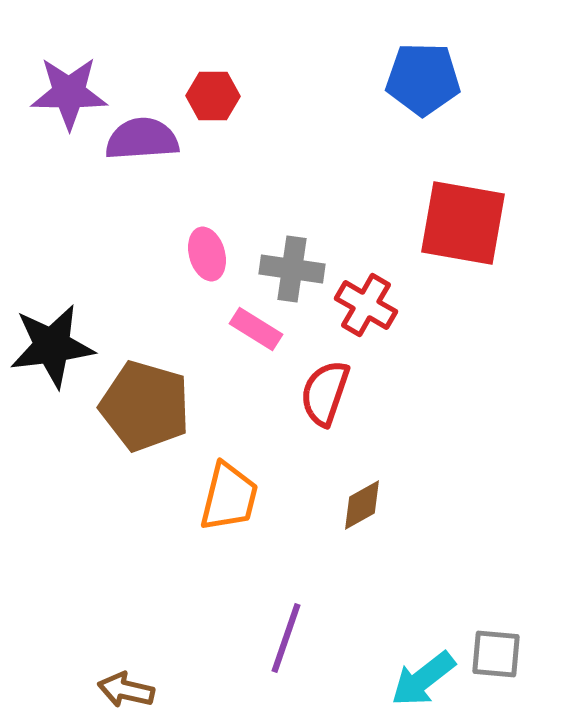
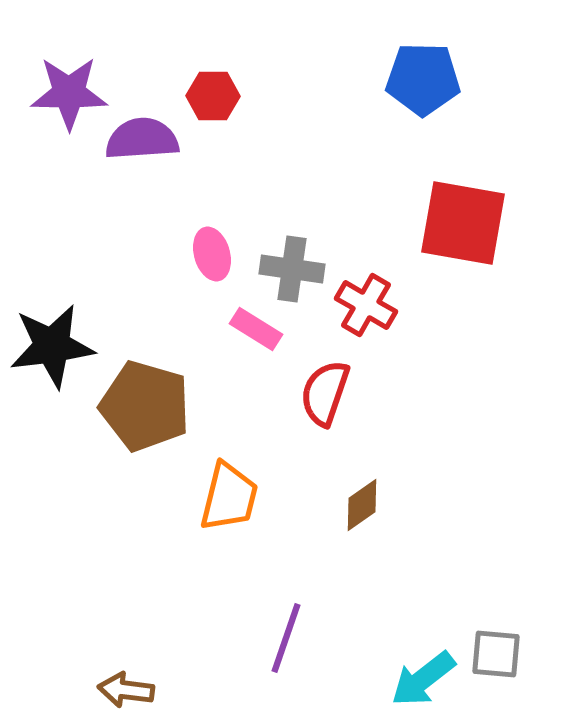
pink ellipse: moved 5 px right
brown diamond: rotated 6 degrees counterclockwise
brown arrow: rotated 6 degrees counterclockwise
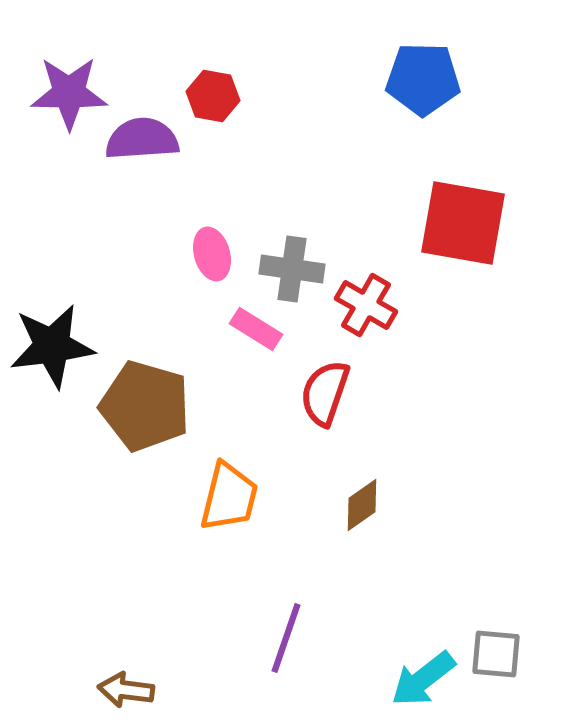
red hexagon: rotated 9 degrees clockwise
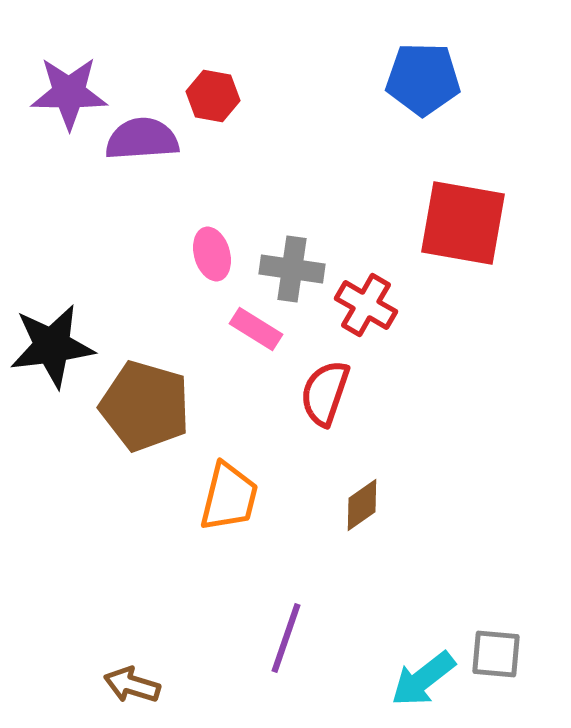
brown arrow: moved 6 px right, 5 px up; rotated 10 degrees clockwise
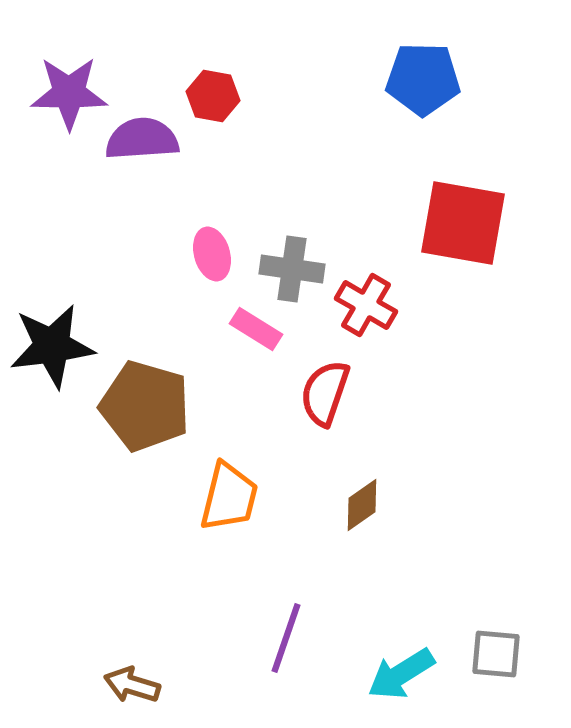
cyan arrow: moved 22 px left, 5 px up; rotated 6 degrees clockwise
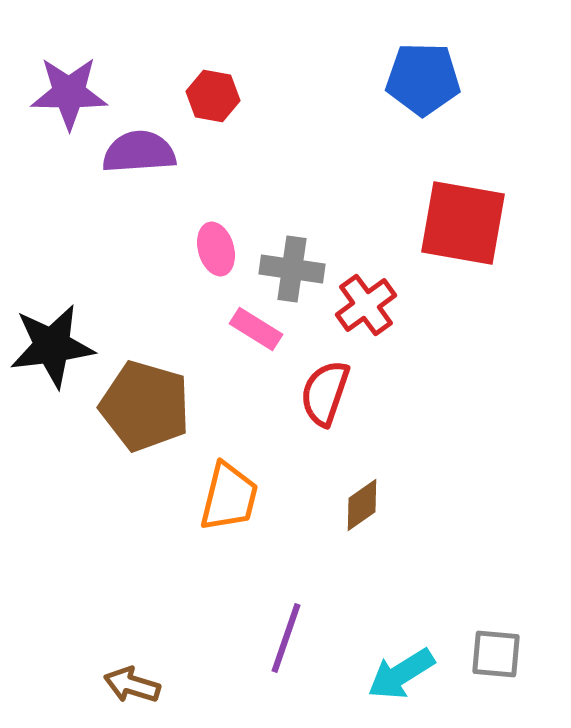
purple semicircle: moved 3 px left, 13 px down
pink ellipse: moved 4 px right, 5 px up
red cross: rotated 24 degrees clockwise
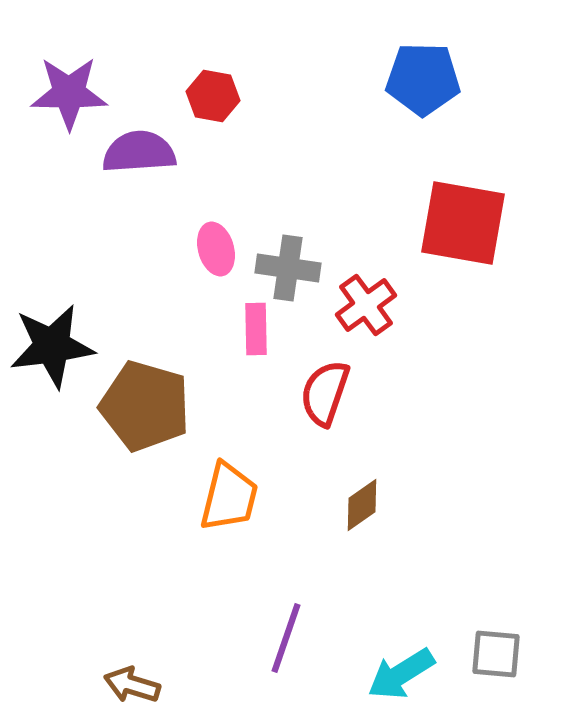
gray cross: moved 4 px left, 1 px up
pink rectangle: rotated 57 degrees clockwise
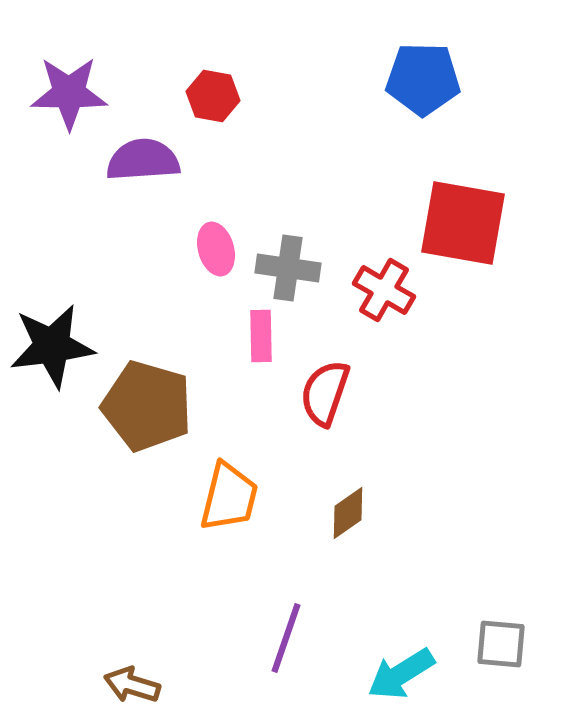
purple semicircle: moved 4 px right, 8 px down
red cross: moved 18 px right, 15 px up; rotated 24 degrees counterclockwise
pink rectangle: moved 5 px right, 7 px down
brown pentagon: moved 2 px right
brown diamond: moved 14 px left, 8 px down
gray square: moved 5 px right, 10 px up
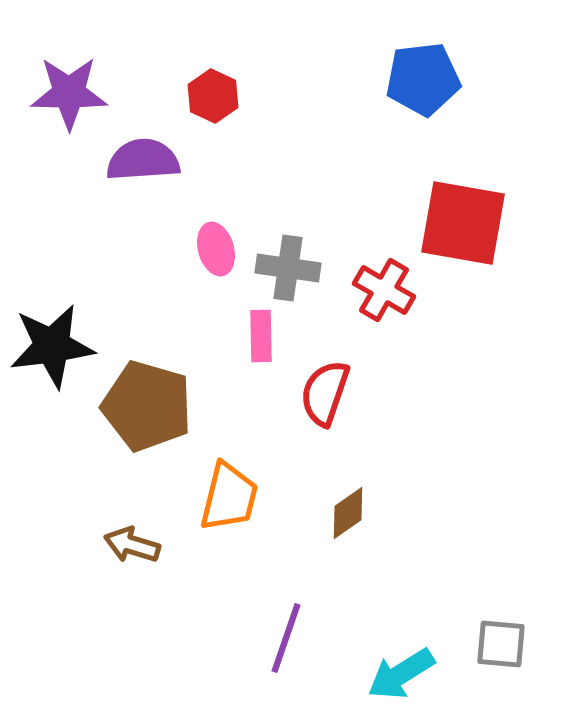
blue pentagon: rotated 8 degrees counterclockwise
red hexagon: rotated 15 degrees clockwise
brown arrow: moved 140 px up
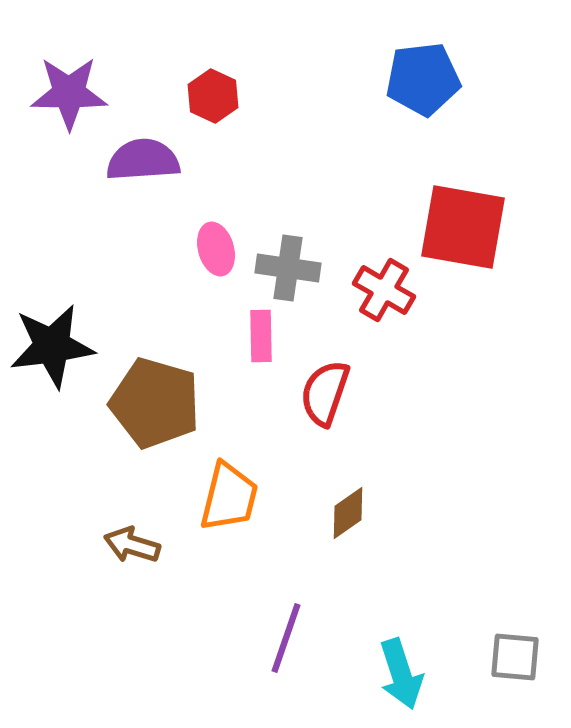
red square: moved 4 px down
brown pentagon: moved 8 px right, 3 px up
gray square: moved 14 px right, 13 px down
cyan arrow: rotated 76 degrees counterclockwise
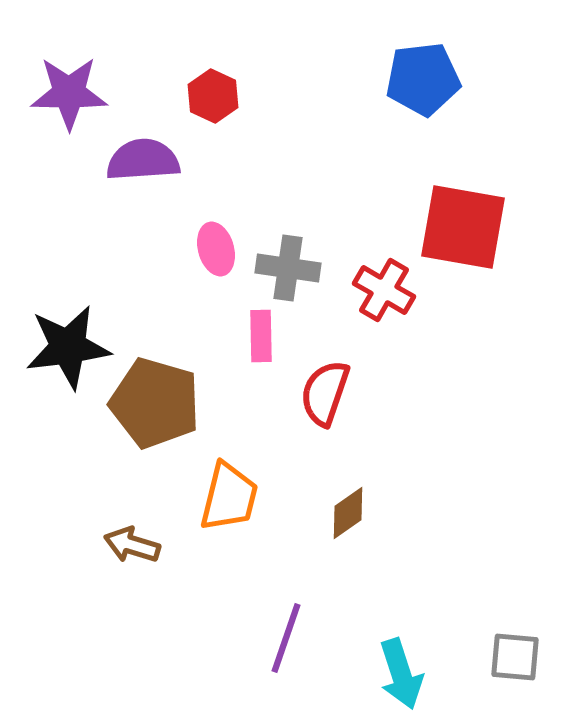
black star: moved 16 px right, 1 px down
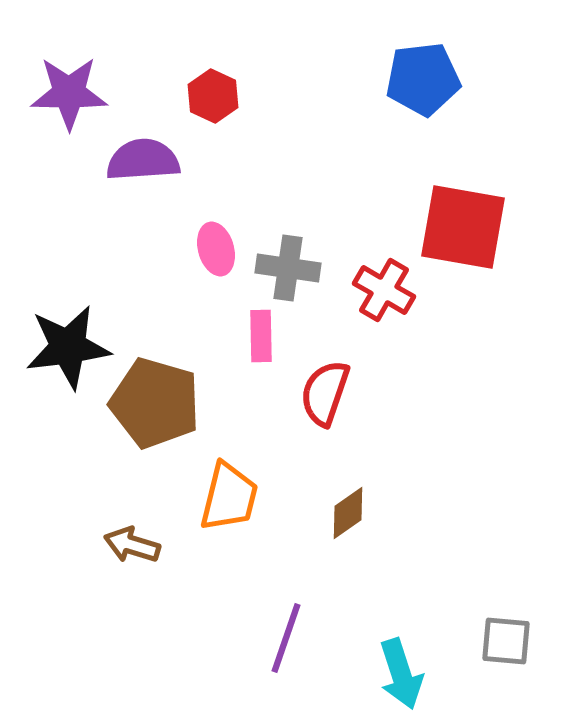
gray square: moved 9 px left, 16 px up
